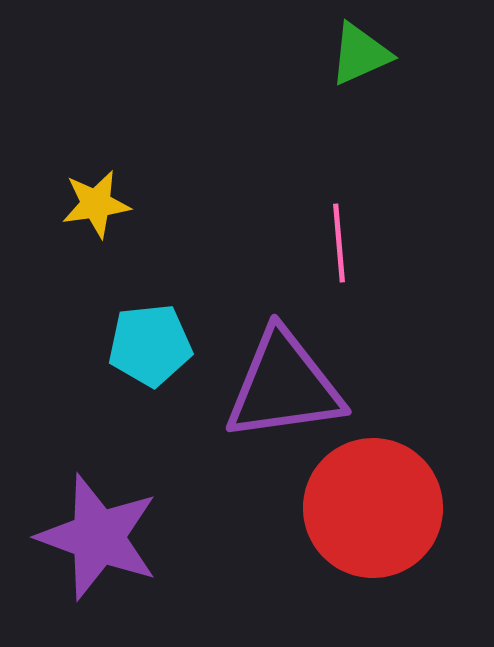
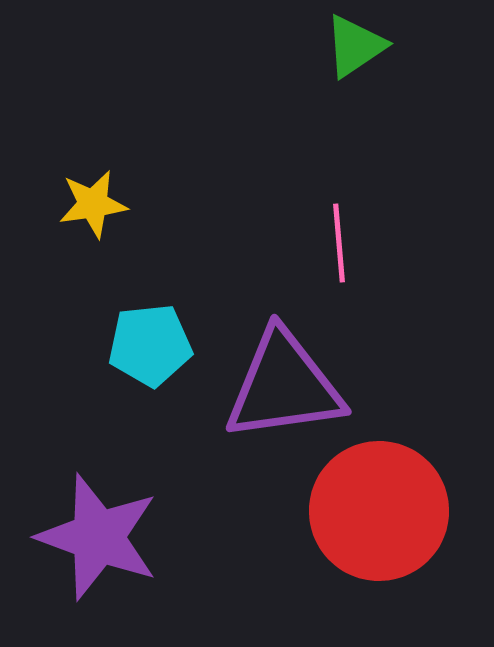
green triangle: moved 5 px left, 8 px up; rotated 10 degrees counterclockwise
yellow star: moved 3 px left
red circle: moved 6 px right, 3 px down
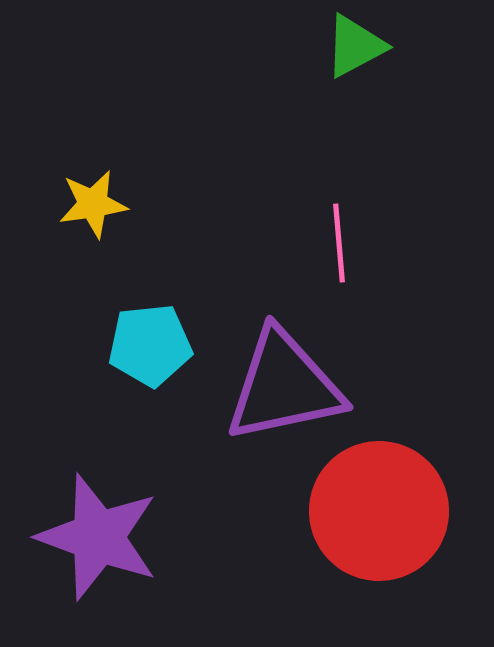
green triangle: rotated 6 degrees clockwise
purple triangle: rotated 4 degrees counterclockwise
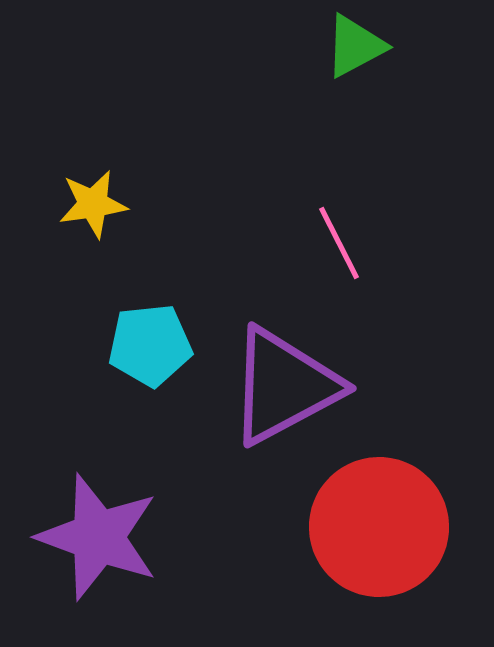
pink line: rotated 22 degrees counterclockwise
purple triangle: rotated 16 degrees counterclockwise
red circle: moved 16 px down
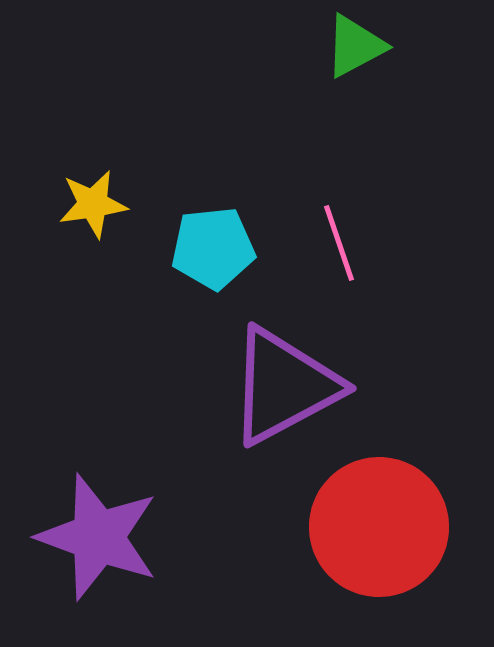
pink line: rotated 8 degrees clockwise
cyan pentagon: moved 63 px right, 97 px up
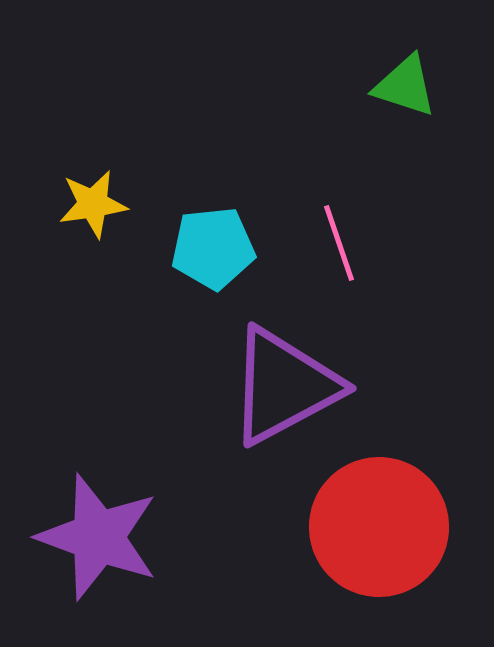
green triangle: moved 50 px right, 40 px down; rotated 46 degrees clockwise
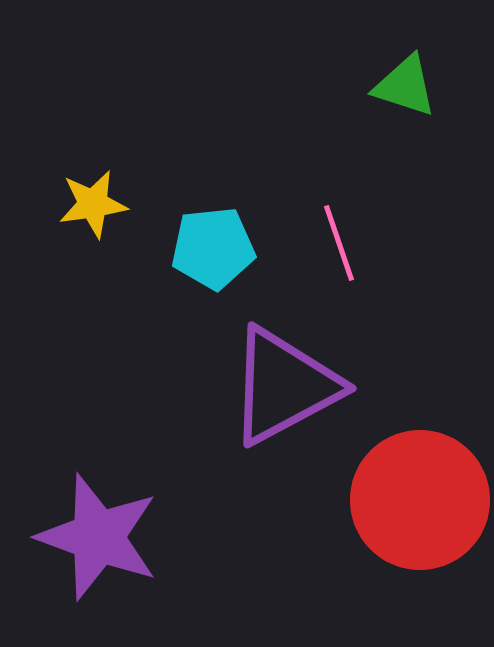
red circle: moved 41 px right, 27 px up
